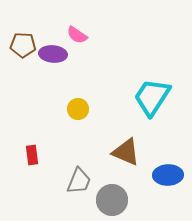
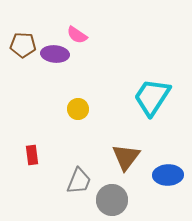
purple ellipse: moved 2 px right
brown triangle: moved 5 px down; rotated 44 degrees clockwise
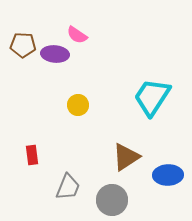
yellow circle: moved 4 px up
brown triangle: rotated 20 degrees clockwise
gray trapezoid: moved 11 px left, 6 px down
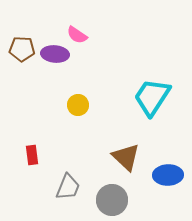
brown pentagon: moved 1 px left, 4 px down
brown triangle: rotated 44 degrees counterclockwise
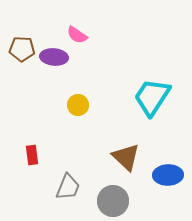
purple ellipse: moved 1 px left, 3 px down
gray circle: moved 1 px right, 1 px down
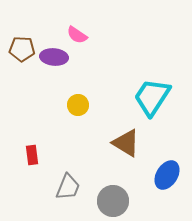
brown triangle: moved 14 px up; rotated 12 degrees counterclockwise
blue ellipse: moved 1 px left; rotated 56 degrees counterclockwise
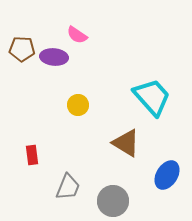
cyan trapezoid: rotated 105 degrees clockwise
